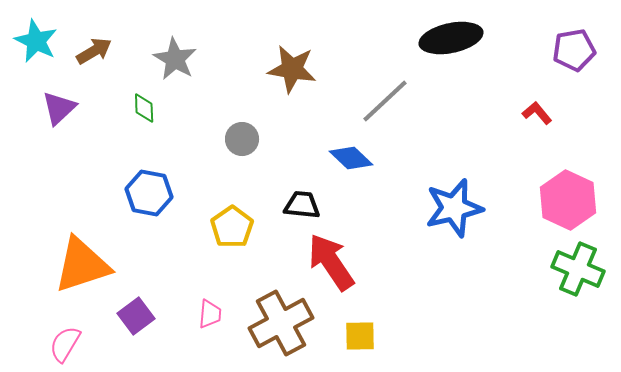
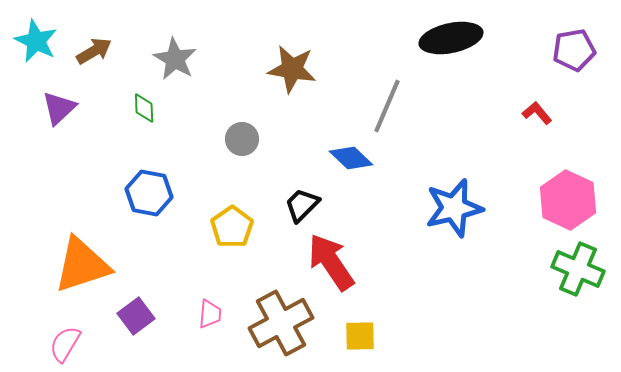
gray line: moved 2 px right, 5 px down; rotated 24 degrees counterclockwise
black trapezoid: rotated 51 degrees counterclockwise
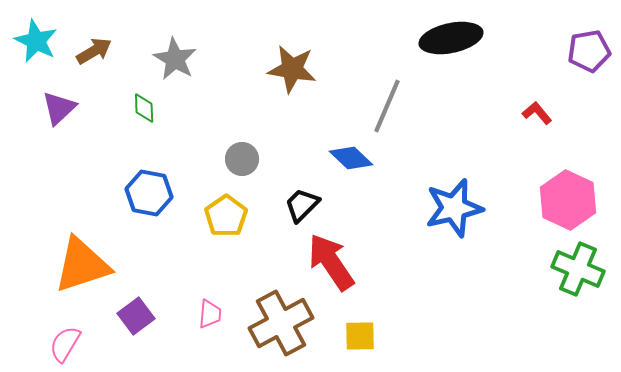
purple pentagon: moved 15 px right, 1 px down
gray circle: moved 20 px down
yellow pentagon: moved 6 px left, 11 px up
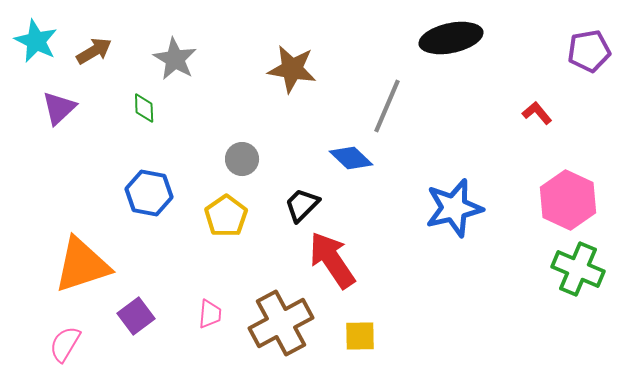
red arrow: moved 1 px right, 2 px up
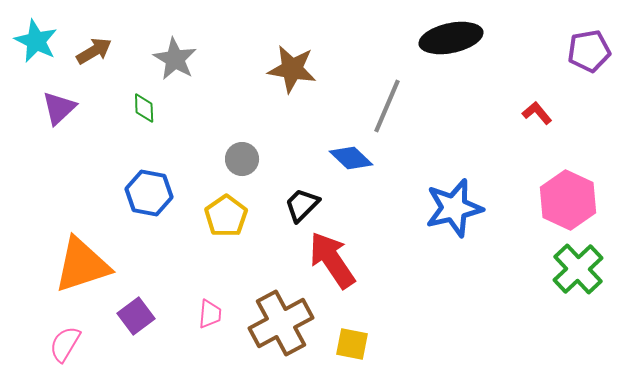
green cross: rotated 24 degrees clockwise
yellow square: moved 8 px left, 8 px down; rotated 12 degrees clockwise
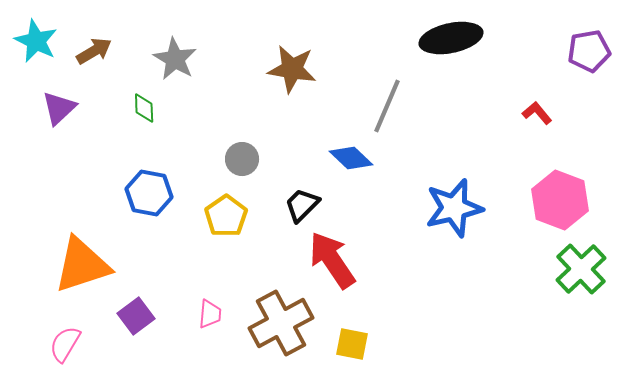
pink hexagon: moved 8 px left; rotated 4 degrees counterclockwise
green cross: moved 3 px right
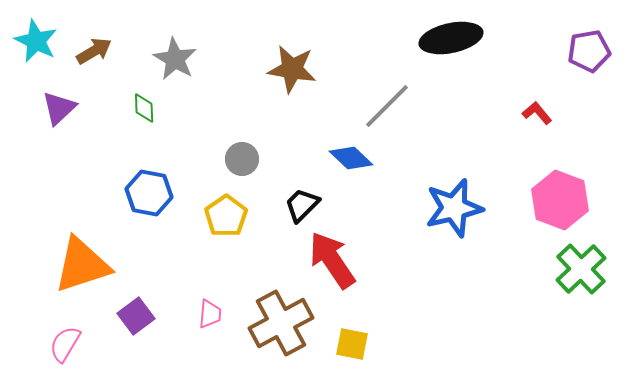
gray line: rotated 22 degrees clockwise
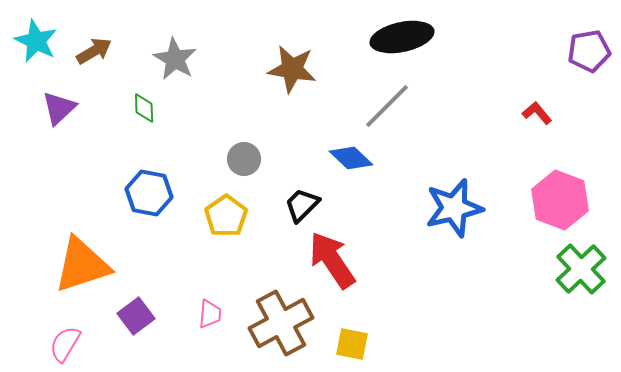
black ellipse: moved 49 px left, 1 px up
gray circle: moved 2 px right
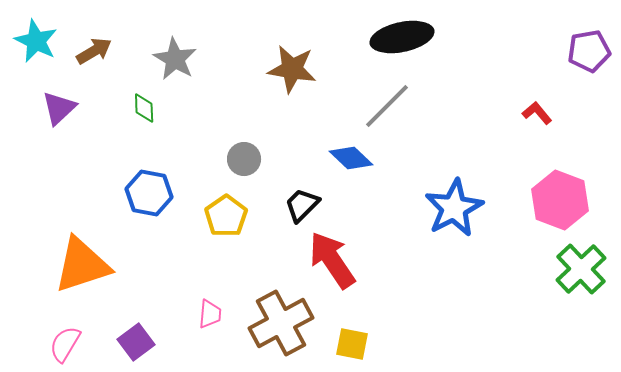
blue star: rotated 14 degrees counterclockwise
purple square: moved 26 px down
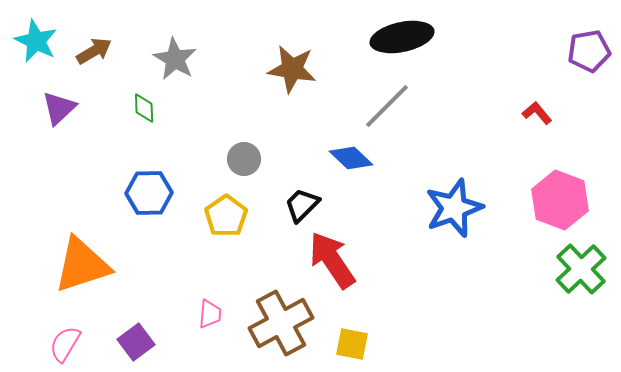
blue hexagon: rotated 12 degrees counterclockwise
blue star: rotated 8 degrees clockwise
